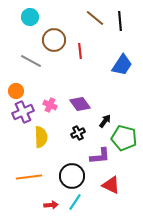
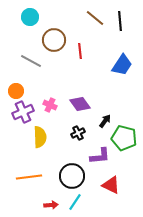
yellow semicircle: moved 1 px left
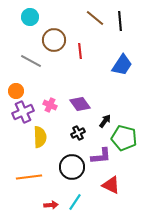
purple L-shape: moved 1 px right
black circle: moved 9 px up
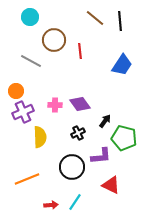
pink cross: moved 5 px right; rotated 24 degrees counterclockwise
orange line: moved 2 px left, 2 px down; rotated 15 degrees counterclockwise
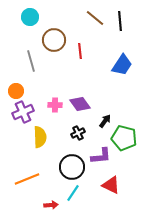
gray line: rotated 45 degrees clockwise
cyan line: moved 2 px left, 9 px up
